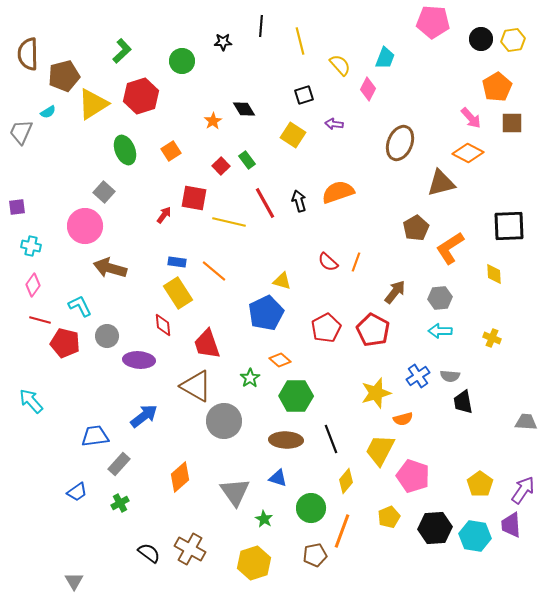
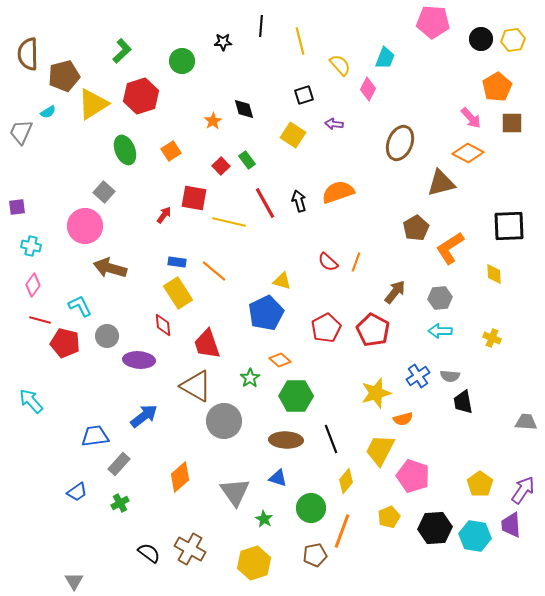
black diamond at (244, 109): rotated 15 degrees clockwise
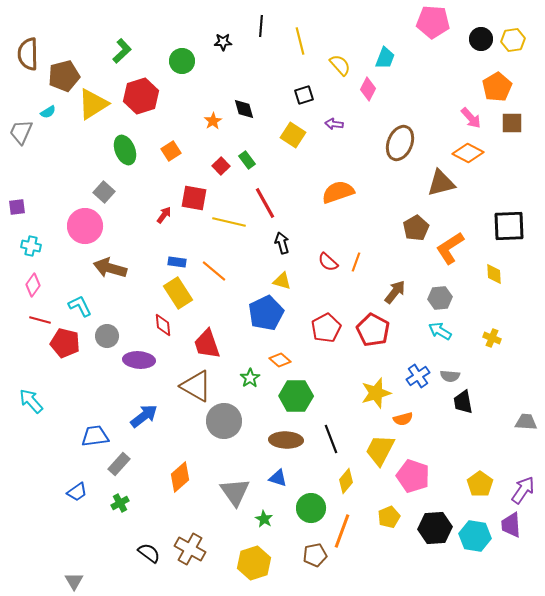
black arrow at (299, 201): moved 17 px left, 42 px down
cyan arrow at (440, 331): rotated 30 degrees clockwise
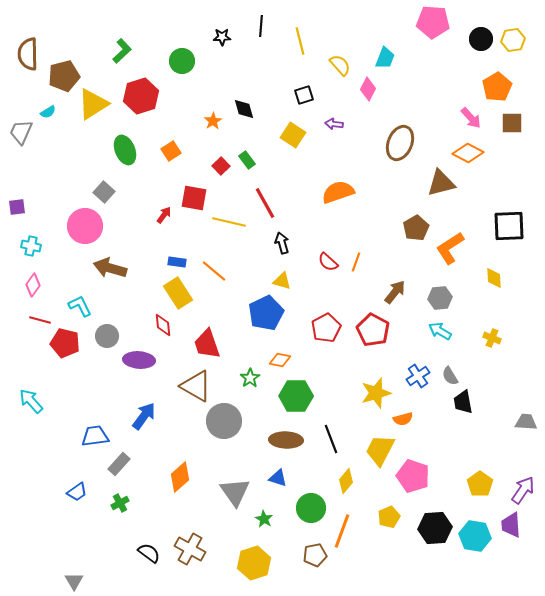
black star at (223, 42): moved 1 px left, 5 px up
yellow diamond at (494, 274): moved 4 px down
orange diamond at (280, 360): rotated 30 degrees counterclockwise
gray semicircle at (450, 376): rotated 54 degrees clockwise
blue arrow at (144, 416): rotated 16 degrees counterclockwise
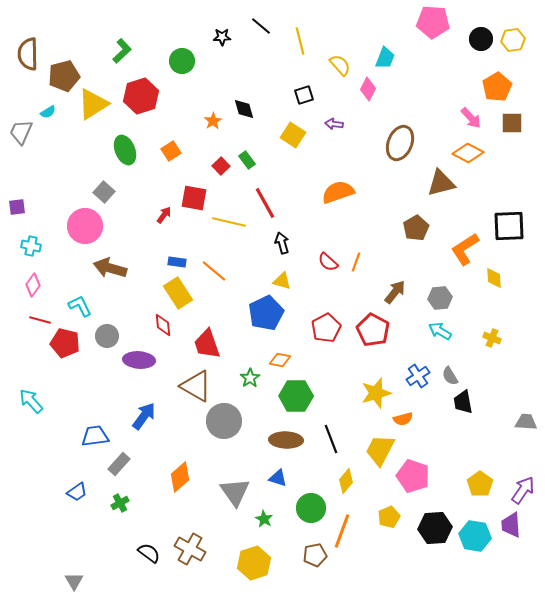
black line at (261, 26): rotated 55 degrees counterclockwise
orange L-shape at (450, 248): moved 15 px right, 1 px down
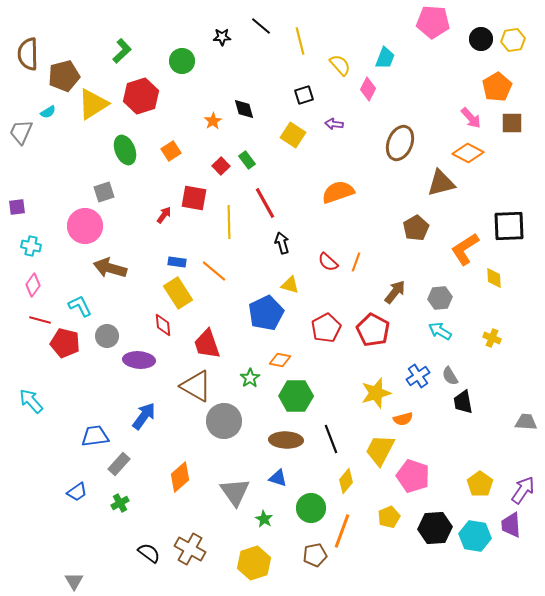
gray square at (104, 192): rotated 30 degrees clockwise
yellow line at (229, 222): rotated 76 degrees clockwise
yellow triangle at (282, 281): moved 8 px right, 4 px down
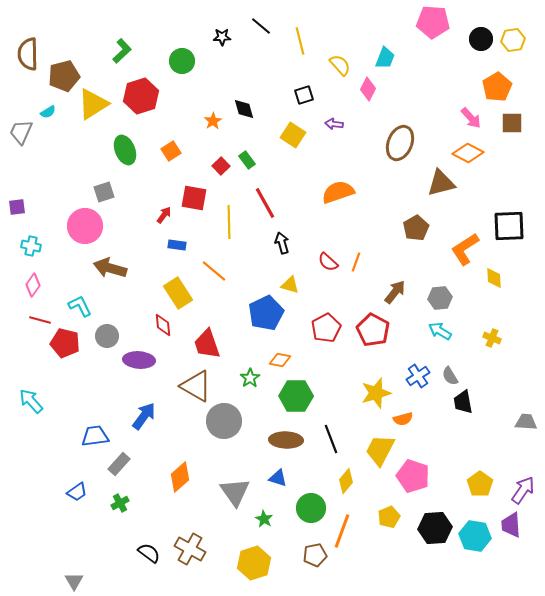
blue rectangle at (177, 262): moved 17 px up
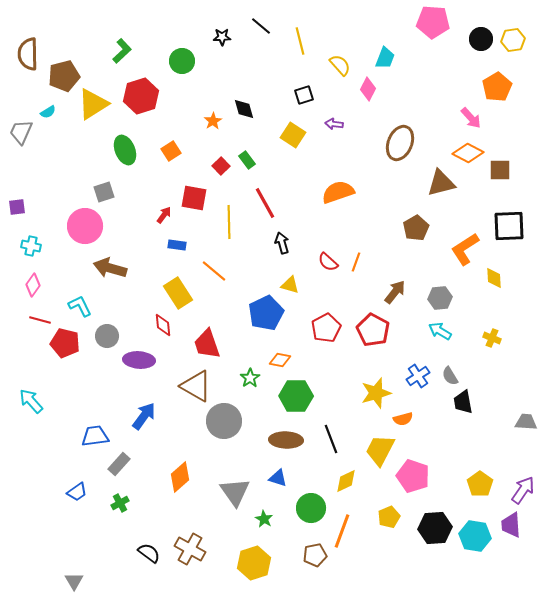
brown square at (512, 123): moved 12 px left, 47 px down
yellow diamond at (346, 481): rotated 25 degrees clockwise
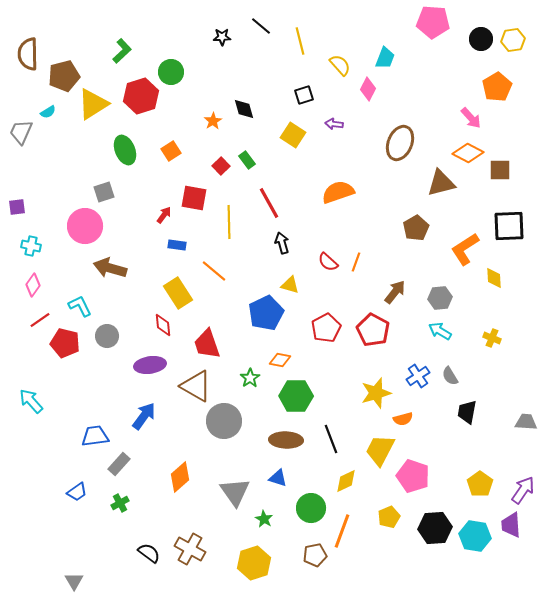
green circle at (182, 61): moved 11 px left, 11 px down
red line at (265, 203): moved 4 px right
red line at (40, 320): rotated 50 degrees counterclockwise
purple ellipse at (139, 360): moved 11 px right, 5 px down; rotated 12 degrees counterclockwise
black trapezoid at (463, 402): moved 4 px right, 10 px down; rotated 20 degrees clockwise
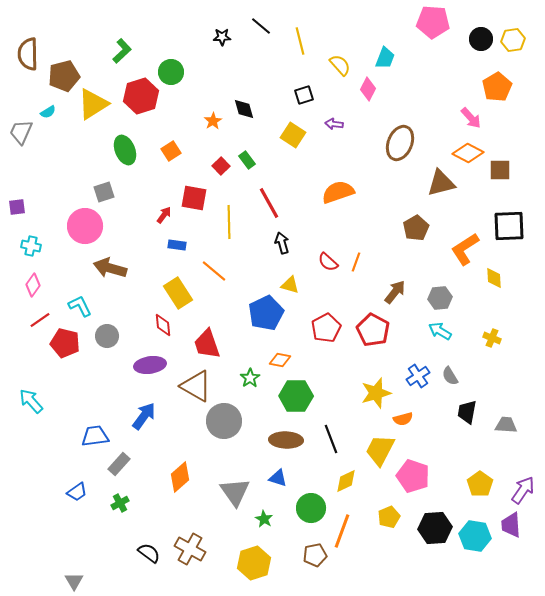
gray trapezoid at (526, 422): moved 20 px left, 3 px down
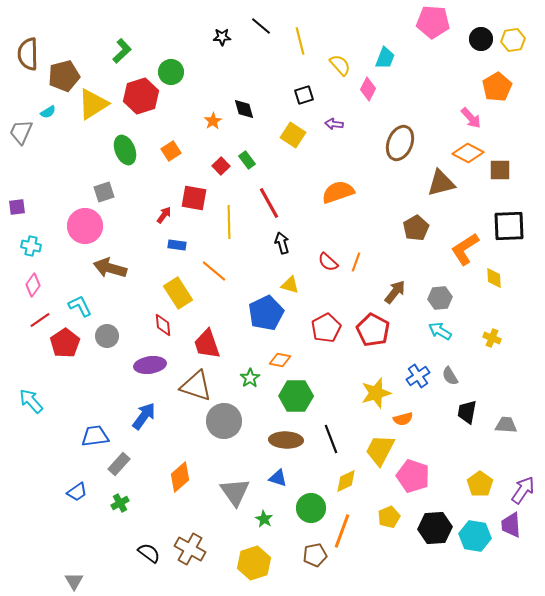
red pentagon at (65, 343): rotated 24 degrees clockwise
brown triangle at (196, 386): rotated 12 degrees counterclockwise
